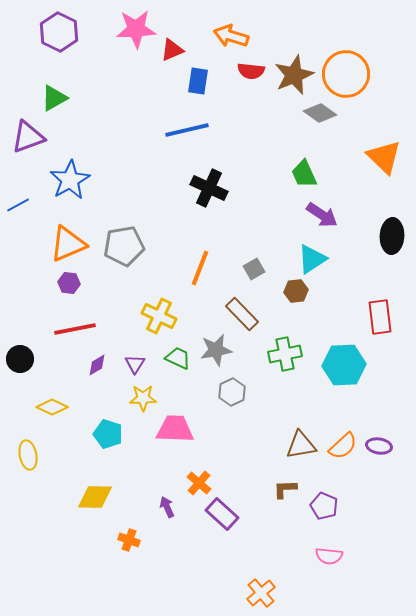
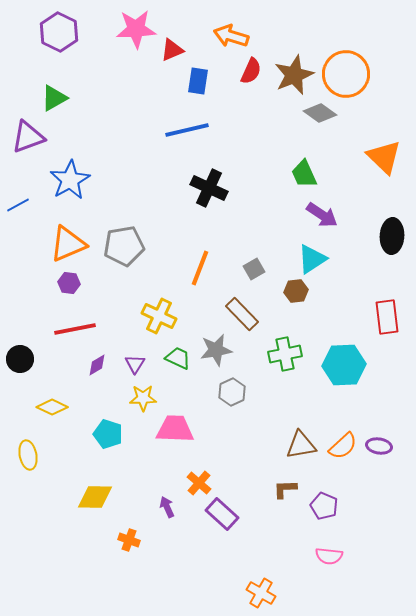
red semicircle at (251, 71): rotated 72 degrees counterclockwise
red rectangle at (380, 317): moved 7 px right
orange cross at (261, 593): rotated 20 degrees counterclockwise
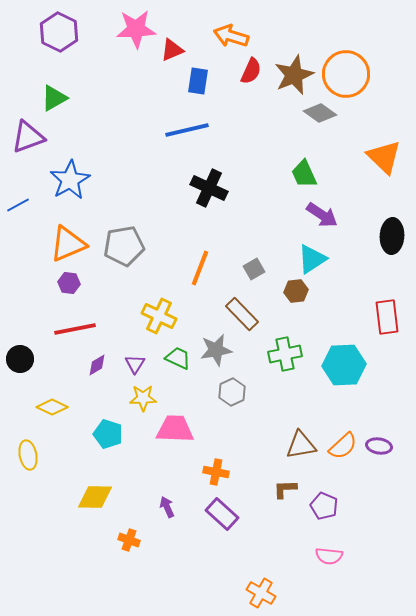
orange cross at (199, 483): moved 17 px right, 11 px up; rotated 30 degrees counterclockwise
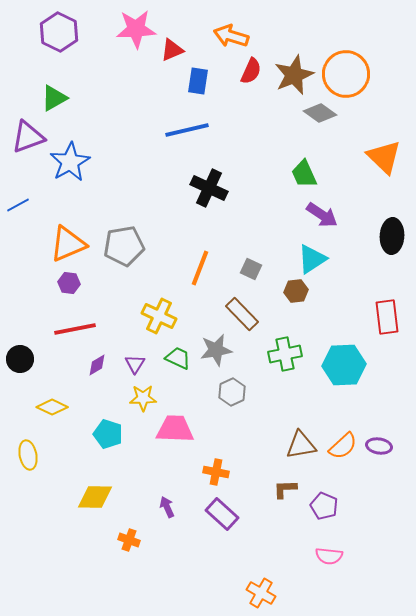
blue star at (70, 180): moved 18 px up
gray square at (254, 269): moved 3 px left; rotated 35 degrees counterclockwise
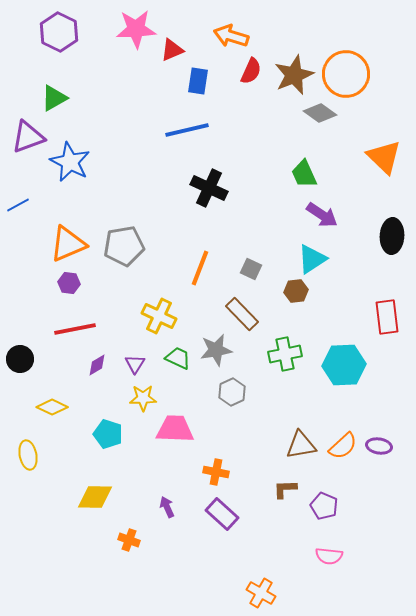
blue star at (70, 162): rotated 15 degrees counterclockwise
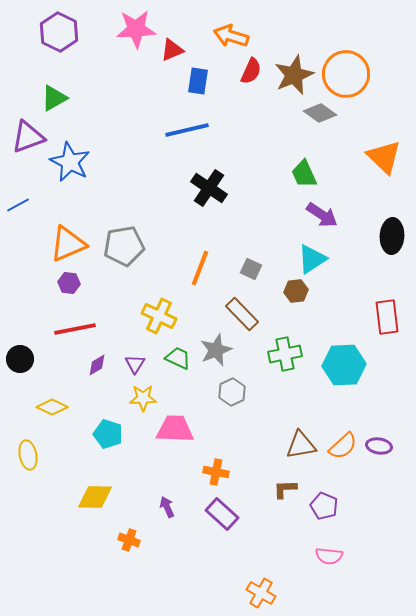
black cross at (209, 188): rotated 9 degrees clockwise
gray star at (216, 350): rotated 12 degrees counterclockwise
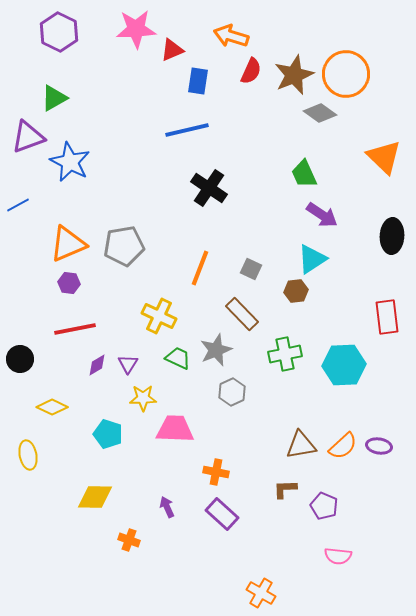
purple triangle at (135, 364): moved 7 px left
pink semicircle at (329, 556): moved 9 px right
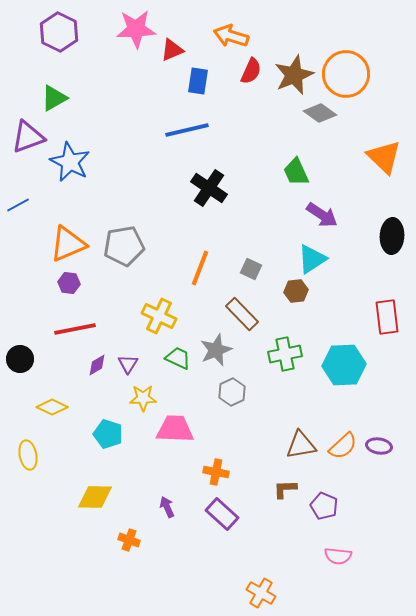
green trapezoid at (304, 174): moved 8 px left, 2 px up
